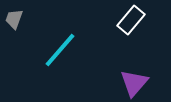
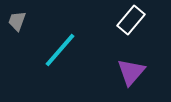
gray trapezoid: moved 3 px right, 2 px down
purple triangle: moved 3 px left, 11 px up
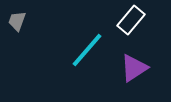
cyan line: moved 27 px right
purple triangle: moved 3 px right, 4 px up; rotated 16 degrees clockwise
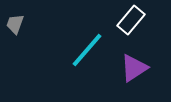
gray trapezoid: moved 2 px left, 3 px down
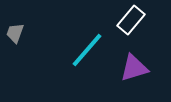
gray trapezoid: moved 9 px down
purple triangle: rotated 16 degrees clockwise
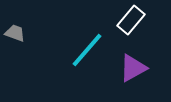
gray trapezoid: rotated 90 degrees clockwise
purple triangle: moved 1 px left; rotated 12 degrees counterclockwise
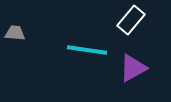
gray trapezoid: rotated 15 degrees counterclockwise
cyan line: rotated 57 degrees clockwise
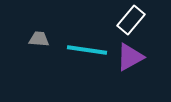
gray trapezoid: moved 24 px right, 6 px down
purple triangle: moved 3 px left, 11 px up
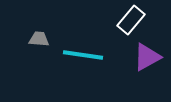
cyan line: moved 4 px left, 5 px down
purple triangle: moved 17 px right
